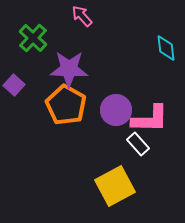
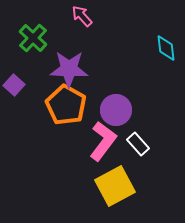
pink L-shape: moved 47 px left, 22 px down; rotated 54 degrees counterclockwise
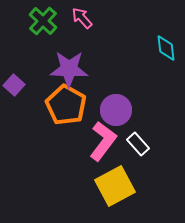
pink arrow: moved 2 px down
green cross: moved 10 px right, 17 px up
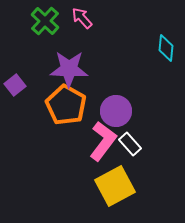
green cross: moved 2 px right
cyan diamond: rotated 12 degrees clockwise
purple square: moved 1 px right; rotated 10 degrees clockwise
purple circle: moved 1 px down
white rectangle: moved 8 px left
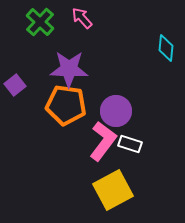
green cross: moved 5 px left, 1 px down
orange pentagon: rotated 21 degrees counterclockwise
white rectangle: rotated 30 degrees counterclockwise
yellow square: moved 2 px left, 4 px down
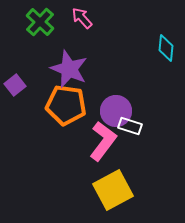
purple star: rotated 21 degrees clockwise
white rectangle: moved 18 px up
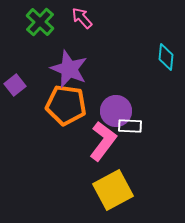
cyan diamond: moved 9 px down
white rectangle: rotated 15 degrees counterclockwise
